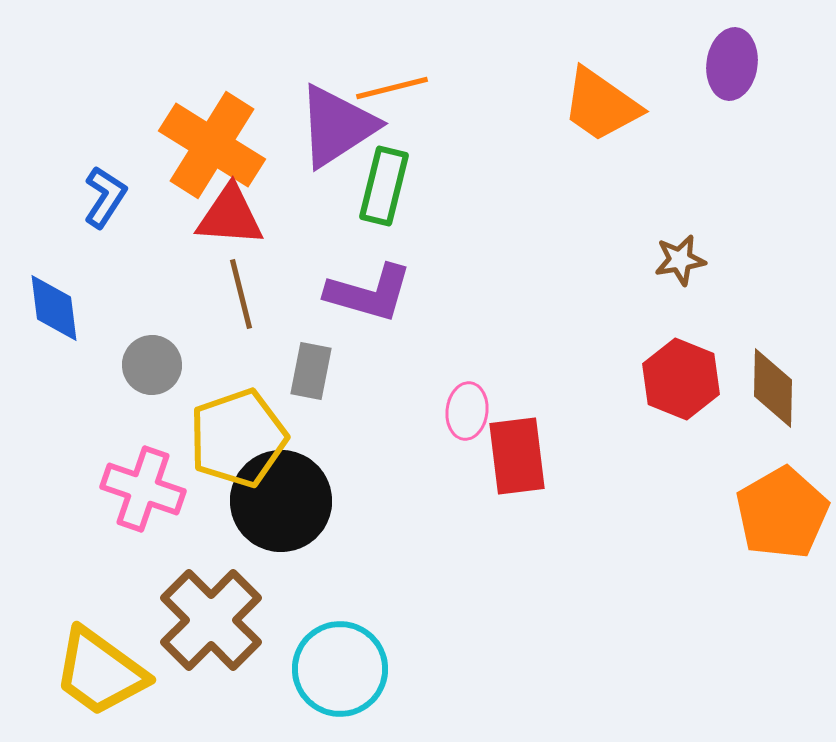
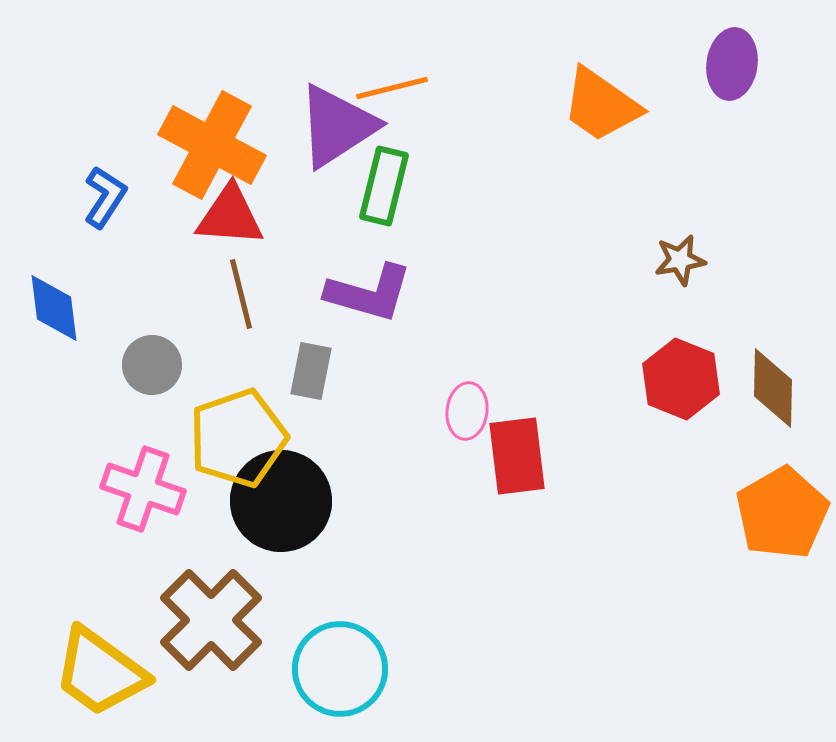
orange cross: rotated 4 degrees counterclockwise
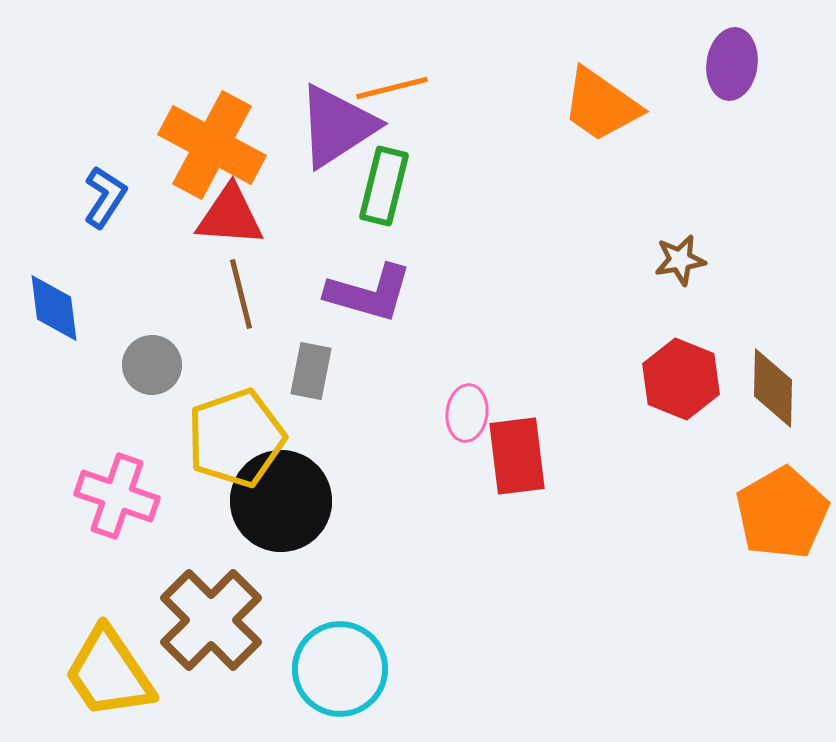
pink ellipse: moved 2 px down
yellow pentagon: moved 2 px left
pink cross: moved 26 px left, 7 px down
yellow trapezoid: moved 9 px right, 1 px down; rotated 20 degrees clockwise
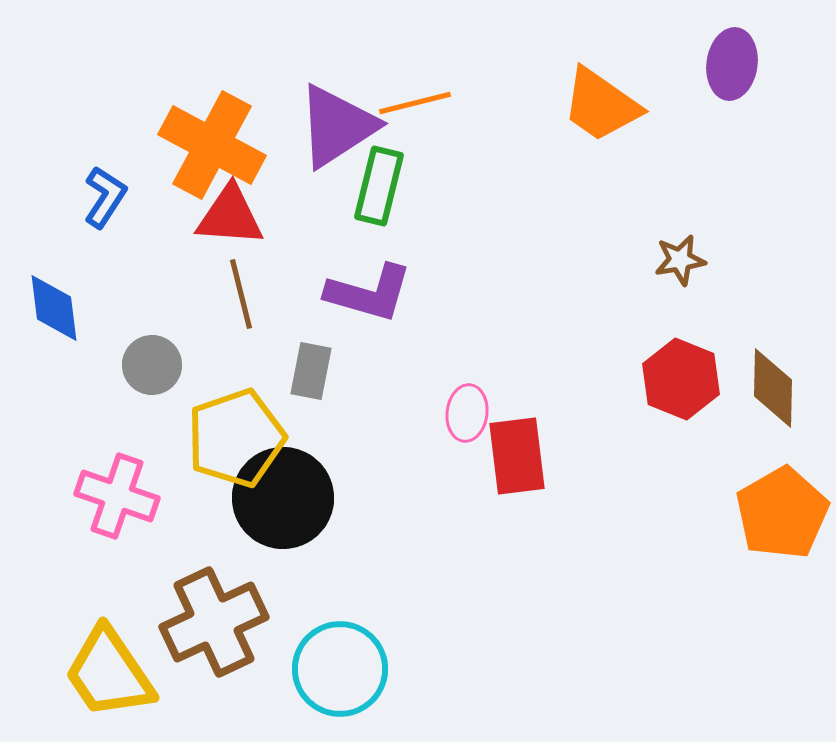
orange line: moved 23 px right, 15 px down
green rectangle: moved 5 px left
black circle: moved 2 px right, 3 px up
brown cross: moved 3 px right, 2 px down; rotated 20 degrees clockwise
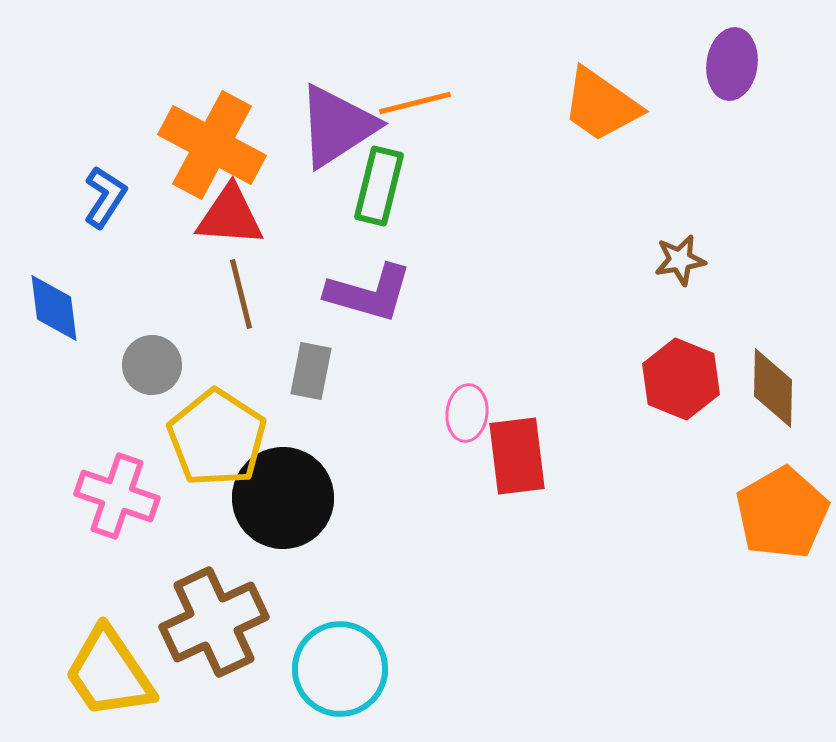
yellow pentagon: moved 19 px left; rotated 20 degrees counterclockwise
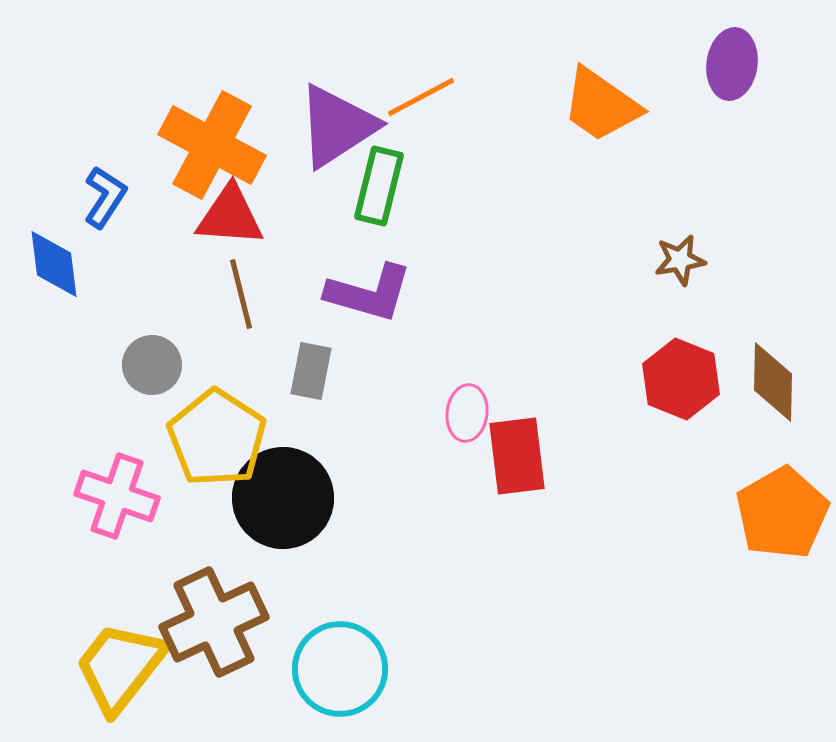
orange line: moved 6 px right, 6 px up; rotated 14 degrees counterclockwise
blue diamond: moved 44 px up
brown diamond: moved 6 px up
yellow trapezoid: moved 11 px right, 6 px up; rotated 72 degrees clockwise
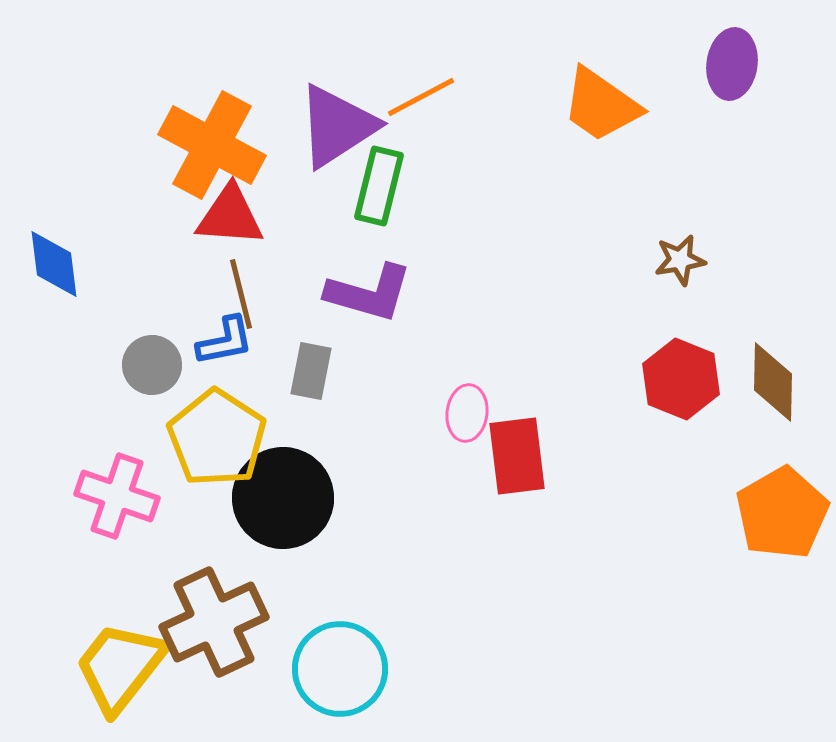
blue L-shape: moved 120 px right, 144 px down; rotated 46 degrees clockwise
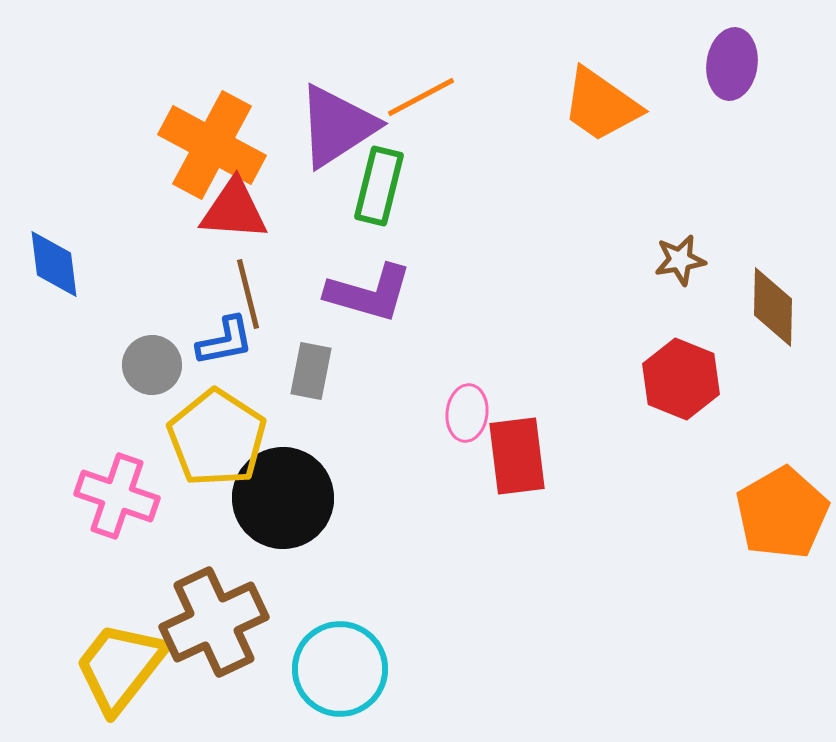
red triangle: moved 4 px right, 6 px up
brown line: moved 7 px right
brown diamond: moved 75 px up
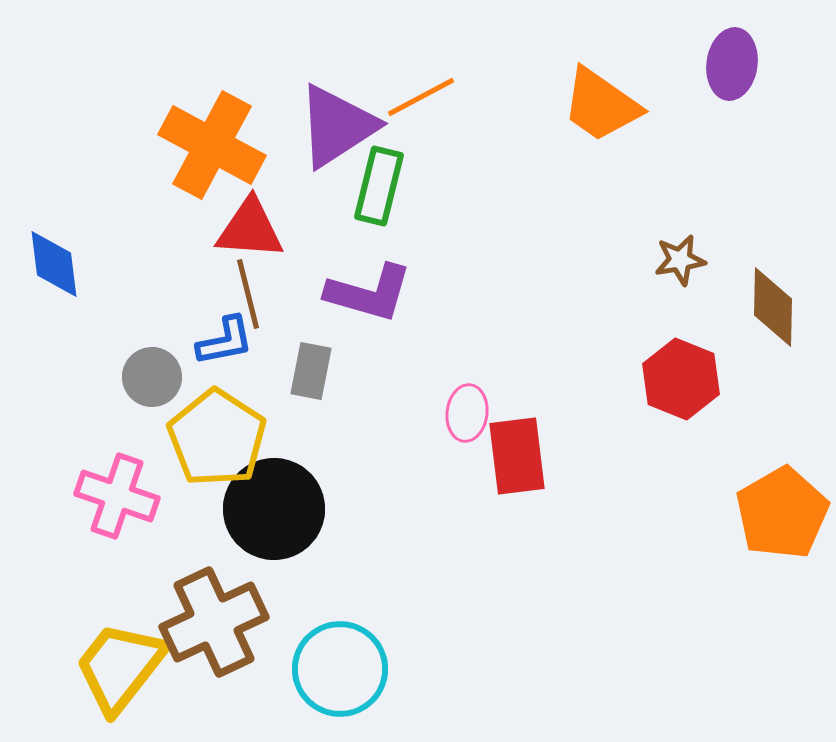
red triangle: moved 16 px right, 19 px down
gray circle: moved 12 px down
black circle: moved 9 px left, 11 px down
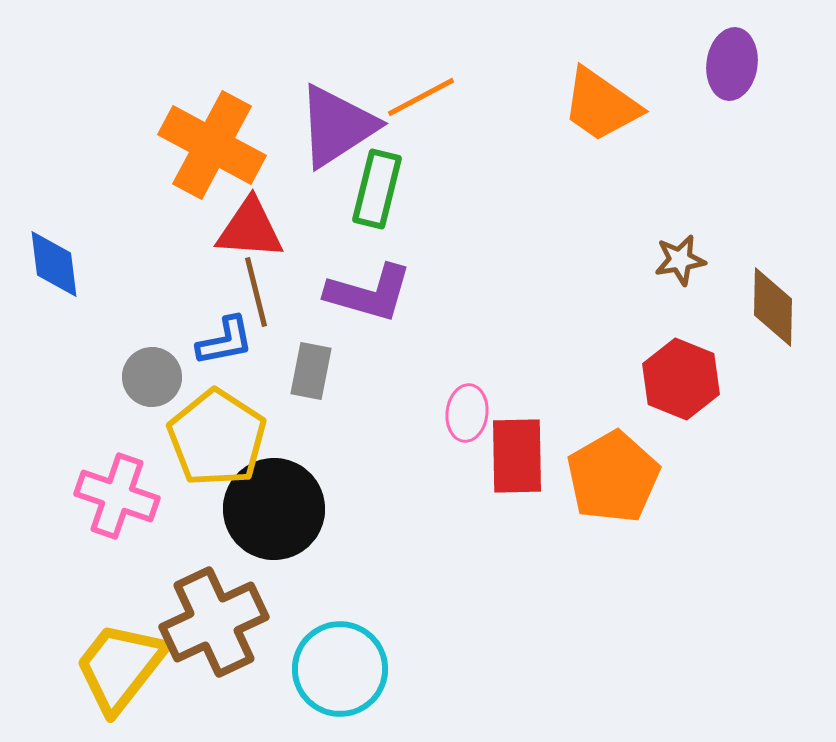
green rectangle: moved 2 px left, 3 px down
brown line: moved 8 px right, 2 px up
red rectangle: rotated 6 degrees clockwise
orange pentagon: moved 169 px left, 36 px up
